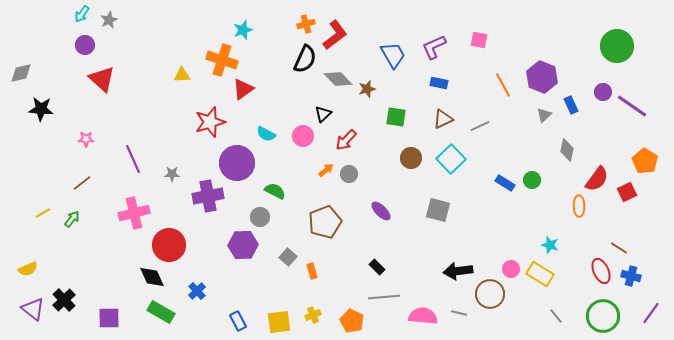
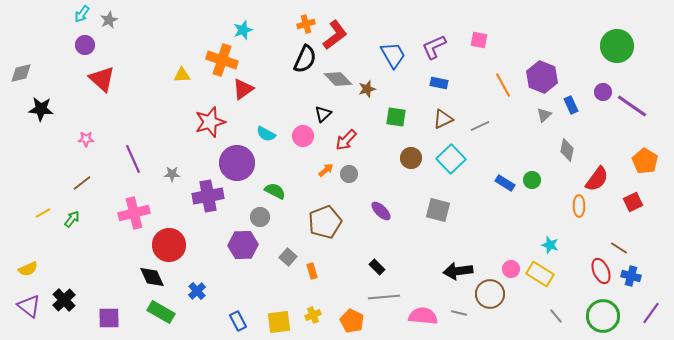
red square at (627, 192): moved 6 px right, 10 px down
purple triangle at (33, 309): moved 4 px left, 3 px up
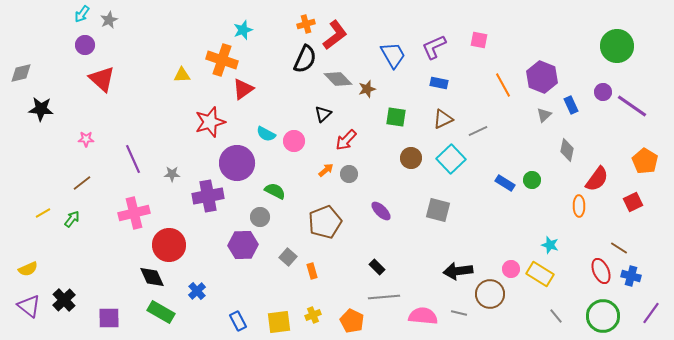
gray line at (480, 126): moved 2 px left, 5 px down
pink circle at (303, 136): moved 9 px left, 5 px down
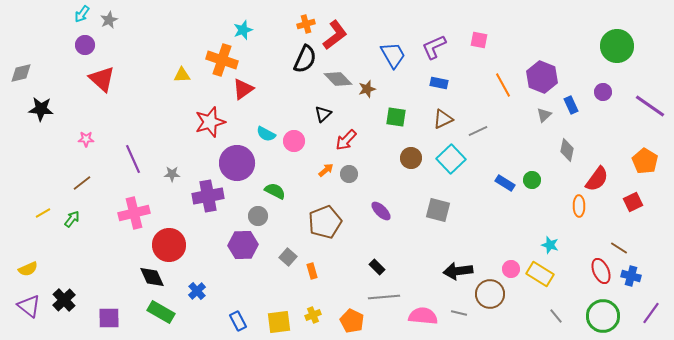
purple line at (632, 106): moved 18 px right
gray circle at (260, 217): moved 2 px left, 1 px up
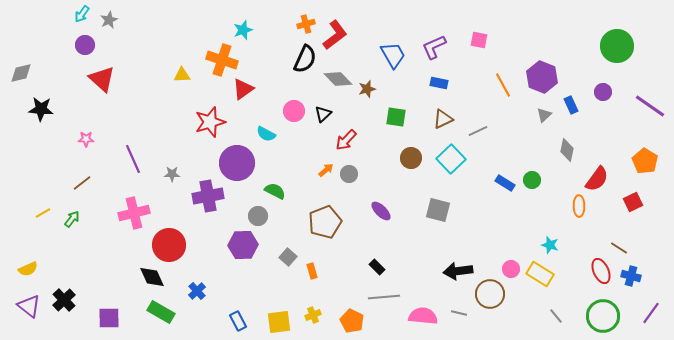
pink circle at (294, 141): moved 30 px up
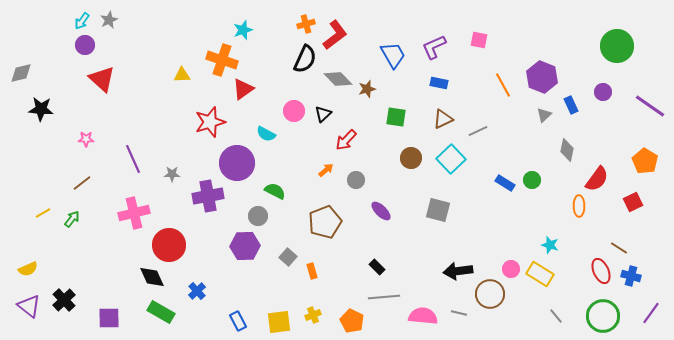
cyan arrow at (82, 14): moved 7 px down
gray circle at (349, 174): moved 7 px right, 6 px down
purple hexagon at (243, 245): moved 2 px right, 1 px down
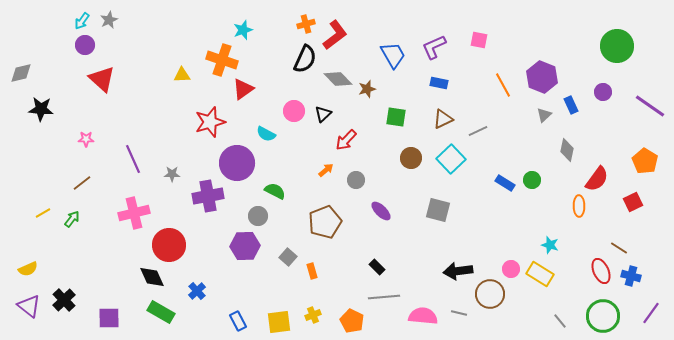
gray line at (556, 316): moved 4 px right, 5 px down
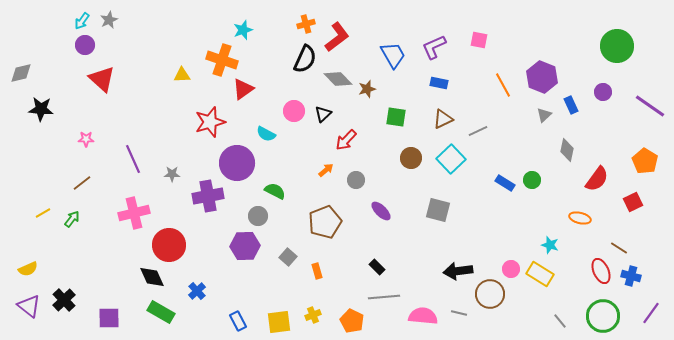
red L-shape at (335, 35): moved 2 px right, 2 px down
orange ellipse at (579, 206): moved 1 px right, 12 px down; rotated 75 degrees counterclockwise
orange rectangle at (312, 271): moved 5 px right
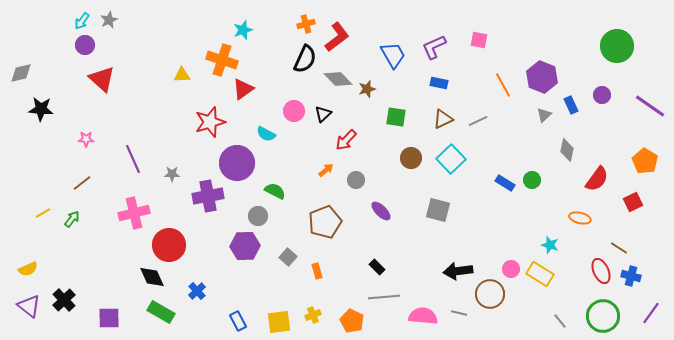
purple circle at (603, 92): moved 1 px left, 3 px down
gray line at (478, 131): moved 10 px up
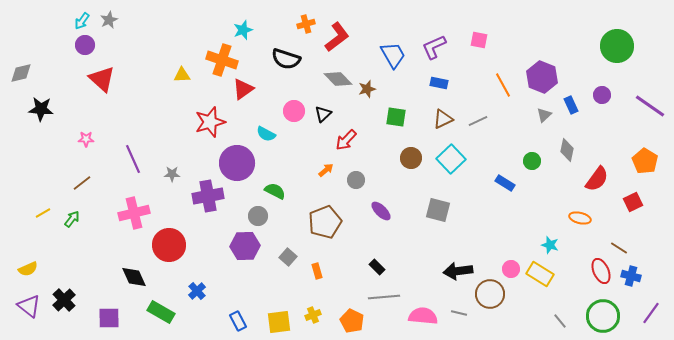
black semicircle at (305, 59): moved 19 px left; rotated 84 degrees clockwise
green circle at (532, 180): moved 19 px up
black diamond at (152, 277): moved 18 px left
